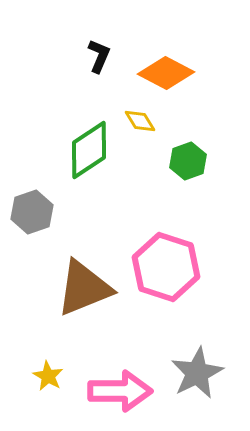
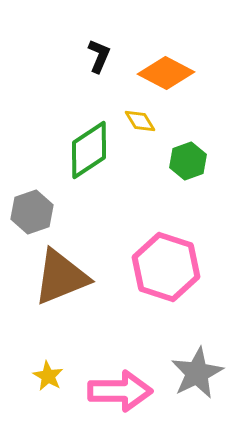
brown triangle: moved 23 px left, 11 px up
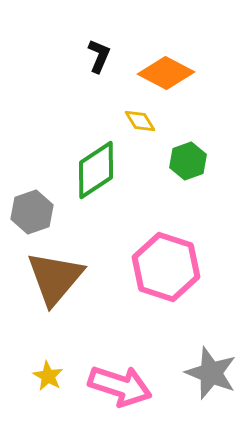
green diamond: moved 7 px right, 20 px down
brown triangle: moved 6 px left, 1 px down; rotated 28 degrees counterclockwise
gray star: moved 14 px right; rotated 24 degrees counterclockwise
pink arrow: moved 5 px up; rotated 18 degrees clockwise
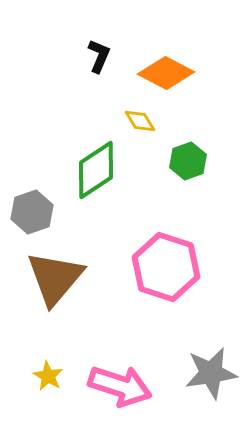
gray star: rotated 30 degrees counterclockwise
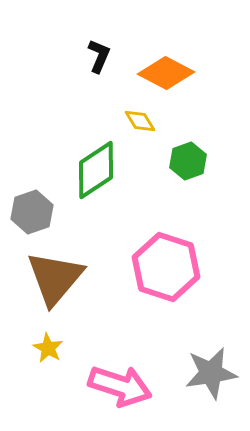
yellow star: moved 28 px up
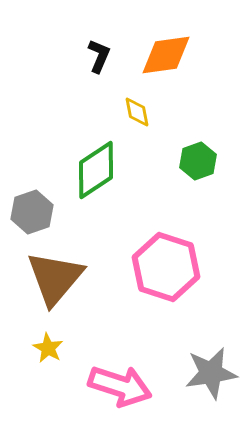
orange diamond: moved 18 px up; rotated 36 degrees counterclockwise
yellow diamond: moved 3 px left, 9 px up; rotated 20 degrees clockwise
green hexagon: moved 10 px right
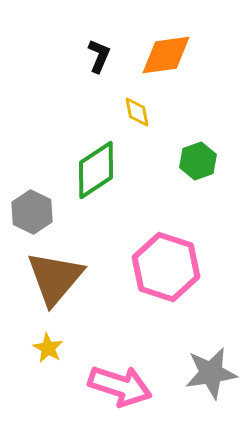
gray hexagon: rotated 15 degrees counterclockwise
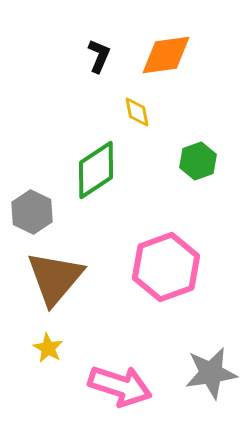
pink hexagon: rotated 22 degrees clockwise
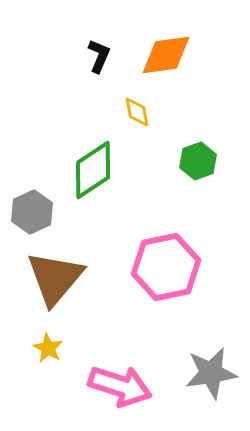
green diamond: moved 3 px left
gray hexagon: rotated 9 degrees clockwise
pink hexagon: rotated 8 degrees clockwise
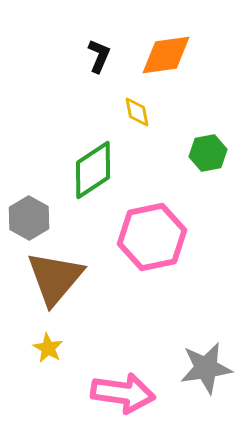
green hexagon: moved 10 px right, 8 px up; rotated 9 degrees clockwise
gray hexagon: moved 3 px left, 6 px down; rotated 6 degrees counterclockwise
pink hexagon: moved 14 px left, 30 px up
gray star: moved 5 px left, 5 px up
pink arrow: moved 3 px right, 7 px down; rotated 10 degrees counterclockwise
